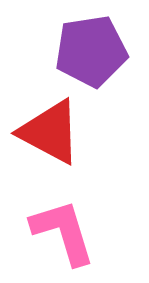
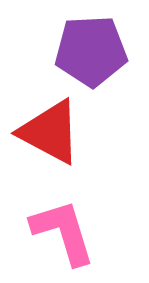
purple pentagon: rotated 6 degrees clockwise
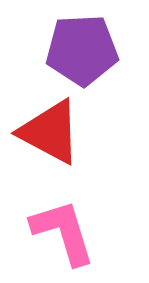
purple pentagon: moved 9 px left, 1 px up
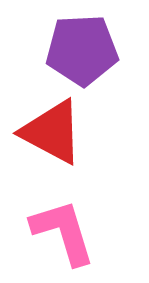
red triangle: moved 2 px right
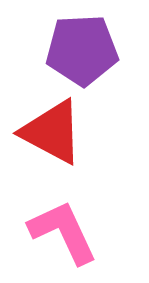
pink L-shape: rotated 8 degrees counterclockwise
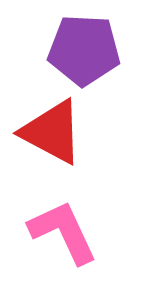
purple pentagon: moved 2 px right; rotated 6 degrees clockwise
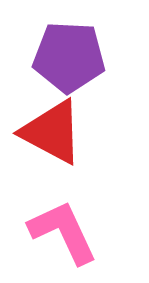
purple pentagon: moved 15 px left, 7 px down
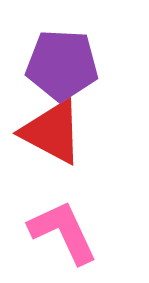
purple pentagon: moved 7 px left, 8 px down
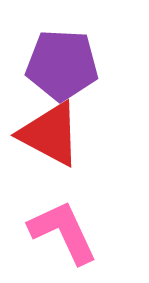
red triangle: moved 2 px left, 2 px down
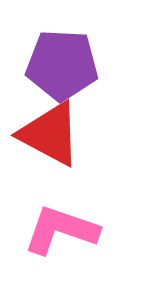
pink L-shape: moved 2 px left, 2 px up; rotated 46 degrees counterclockwise
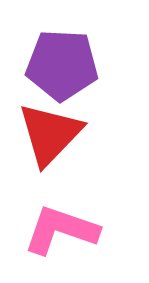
red triangle: rotated 46 degrees clockwise
